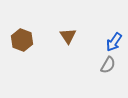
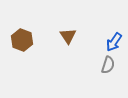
gray semicircle: rotated 12 degrees counterclockwise
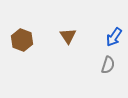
blue arrow: moved 5 px up
